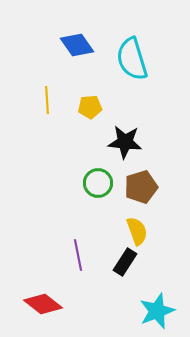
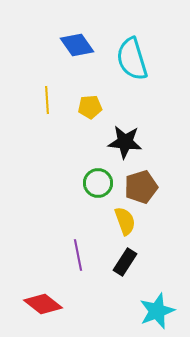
yellow semicircle: moved 12 px left, 10 px up
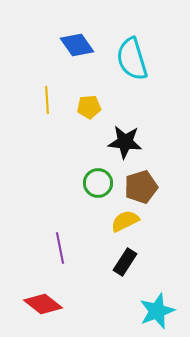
yellow pentagon: moved 1 px left
yellow semicircle: rotated 96 degrees counterclockwise
purple line: moved 18 px left, 7 px up
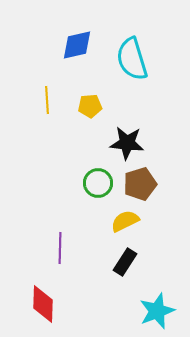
blue diamond: rotated 68 degrees counterclockwise
yellow pentagon: moved 1 px right, 1 px up
black star: moved 2 px right, 1 px down
brown pentagon: moved 1 px left, 3 px up
purple line: rotated 12 degrees clockwise
red diamond: rotated 54 degrees clockwise
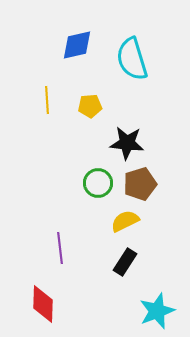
purple line: rotated 8 degrees counterclockwise
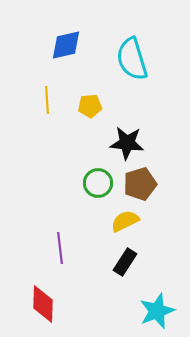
blue diamond: moved 11 px left
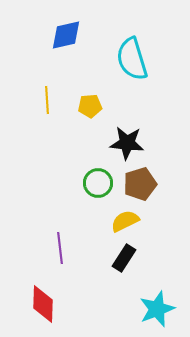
blue diamond: moved 10 px up
black rectangle: moved 1 px left, 4 px up
cyan star: moved 2 px up
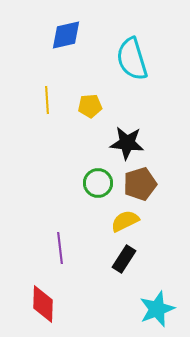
black rectangle: moved 1 px down
